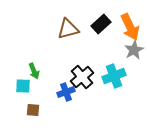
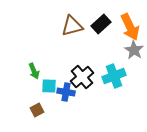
brown triangle: moved 4 px right, 3 px up
gray star: rotated 12 degrees counterclockwise
cyan square: moved 26 px right
blue cross: rotated 30 degrees clockwise
brown square: moved 4 px right; rotated 32 degrees counterclockwise
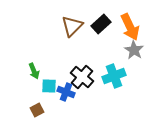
brown triangle: rotated 30 degrees counterclockwise
black cross: rotated 10 degrees counterclockwise
blue cross: rotated 12 degrees clockwise
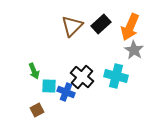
orange arrow: rotated 48 degrees clockwise
cyan cross: moved 2 px right; rotated 35 degrees clockwise
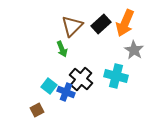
orange arrow: moved 5 px left, 4 px up
green arrow: moved 28 px right, 22 px up
black cross: moved 1 px left, 2 px down
cyan square: rotated 35 degrees clockwise
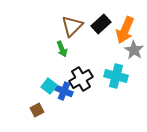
orange arrow: moved 7 px down
black cross: rotated 20 degrees clockwise
blue cross: moved 2 px left, 1 px up
